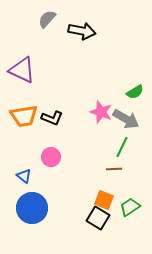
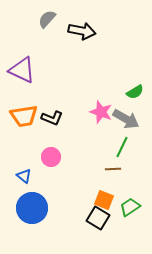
brown line: moved 1 px left
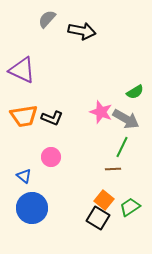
orange square: rotated 18 degrees clockwise
